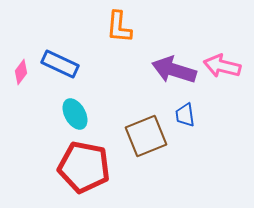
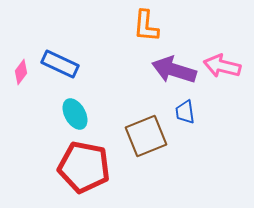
orange L-shape: moved 27 px right, 1 px up
blue trapezoid: moved 3 px up
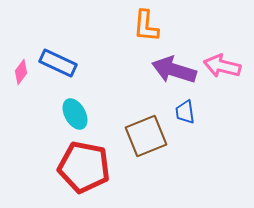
blue rectangle: moved 2 px left, 1 px up
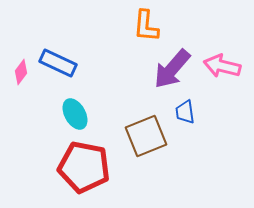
purple arrow: moved 2 px left, 1 px up; rotated 66 degrees counterclockwise
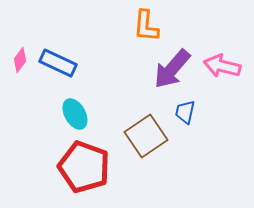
pink diamond: moved 1 px left, 12 px up
blue trapezoid: rotated 20 degrees clockwise
brown square: rotated 12 degrees counterclockwise
red pentagon: rotated 9 degrees clockwise
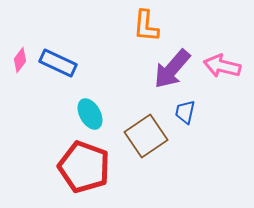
cyan ellipse: moved 15 px right
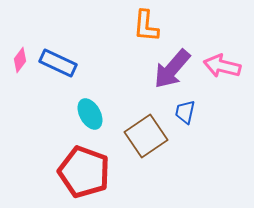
red pentagon: moved 5 px down
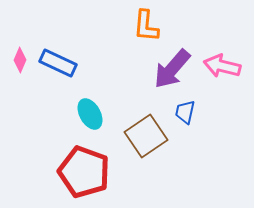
pink diamond: rotated 15 degrees counterclockwise
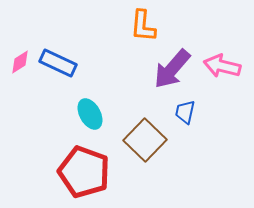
orange L-shape: moved 3 px left
pink diamond: moved 2 px down; rotated 35 degrees clockwise
brown square: moved 1 px left, 4 px down; rotated 12 degrees counterclockwise
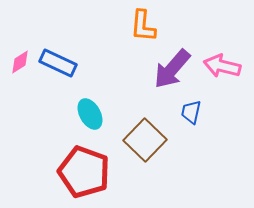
blue trapezoid: moved 6 px right
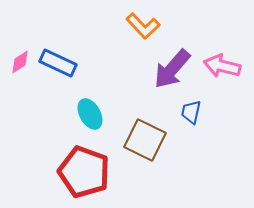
orange L-shape: rotated 48 degrees counterclockwise
brown square: rotated 18 degrees counterclockwise
